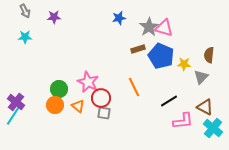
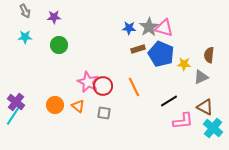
blue star: moved 10 px right, 10 px down; rotated 16 degrees clockwise
blue pentagon: moved 2 px up
gray triangle: rotated 21 degrees clockwise
green circle: moved 44 px up
red circle: moved 2 px right, 12 px up
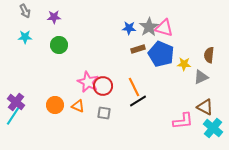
black line: moved 31 px left
orange triangle: rotated 16 degrees counterclockwise
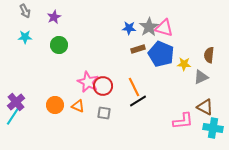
purple star: rotated 24 degrees counterclockwise
purple cross: rotated 12 degrees clockwise
cyan cross: rotated 30 degrees counterclockwise
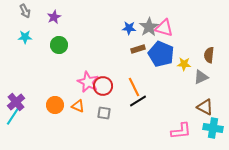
pink L-shape: moved 2 px left, 10 px down
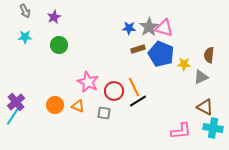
red circle: moved 11 px right, 5 px down
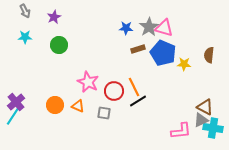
blue star: moved 3 px left
blue pentagon: moved 2 px right, 1 px up
gray triangle: moved 43 px down
